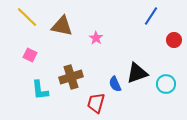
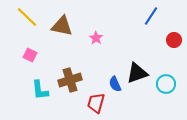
brown cross: moved 1 px left, 3 px down
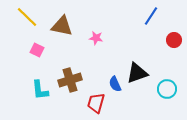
pink star: rotated 24 degrees counterclockwise
pink square: moved 7 px right, 5 px up
cyan circle: moved 1 px right, 5 px down
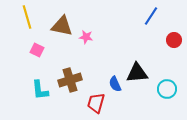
yellow line: rotated 30 degrees clockwise
pink star: moved 10 px left, 1 px up
black triangle: rotated 15 degrees clockwise
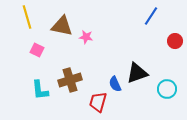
red circle: moved 1 px right, 1 px down
black triangle: rotated 15 degrees counterclockwise
red trapezoid: moved 2 px right, 1 px up
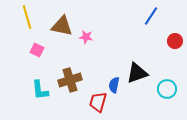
blue semicircle: moved 1 px left, 1 px down; rotated 35 degrees clockwise
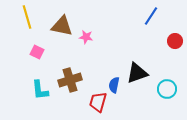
pink square: moved 2 px down
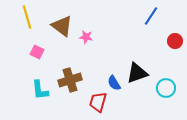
brown triangle: rotated 25 degrees clockwise
blue semicircle: moved 2 px up; rotated 42 degrees counterclockwise
cyan circle: moved 1 px left, 1 px up
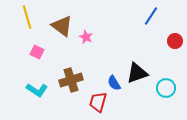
pink star: rotated 16 degrees clockwise
brown cross: moved 1 px right
cyan L-shape: moved 3 px left; rotated 50 degrees counterclockwise
